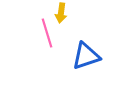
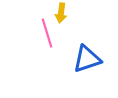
blue triangle: moved 1 px right, 3 px down
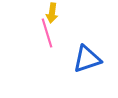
yellow arrow: moved 9 px left
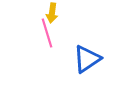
blue triangle: rotated 16 degrees counterclockwise
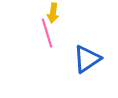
yellow arrow: moved 1 px right
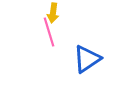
pink line: moved 2 px right, 1 px up
